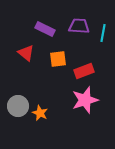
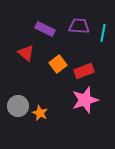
orange square: moved 5 px down; rotated 30 degrees counterclockwise
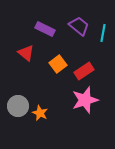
purple trapezoid: rotated 35 degrees clockwise
red rectangle: rotated 12 degrees counterclockwise
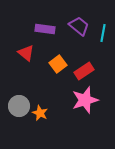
purple rectangle: rotated 18 degrees counterclockwise
gray circle: moved 1 px right
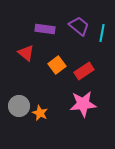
cyan line: moved 1 px left
orange square: moved 1 px left, 1 px down
pink star: moved 2 px left, 4 px down; rotated 12 degrees clockwise
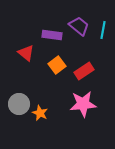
purple rectangle: moved 7 px right, 6 px down
cyan line: moved 1 px right, 3 px up
gray circle: moved 2 px up
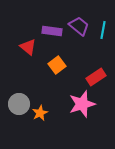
purple rectangle: moved 4 px up
red triangle: moved 2 px right, 6 px up
red rectangle: moved 12 px right, 6 px down
pink star: moved 1 px left; rotated 12 degrees counterclockwise
orange star: rotated 21 degrees clockwise
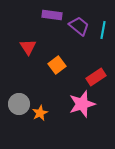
purple rectangle: moved 16 px up
red triangle: rotated 18 degrees clockwise
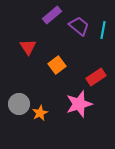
purple rectangle: rotated 48 degrees counterclockwise
pink star: moved 3 px left
